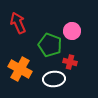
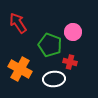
red arrow: rotated 10 degrees counterclockwise
pink circle: moved 1 px right, 1 px down
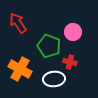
green pentagon: moved 1 px left, 1 px down
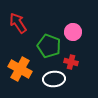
red cross: moved 1 px right
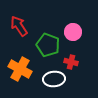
red arrow: moved 1 px right, 3 px down
green pentagon: moved 1 px left, 1 px up
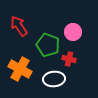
red cross: moved 2 px left, 3 px up
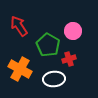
pink circle: moved 1 px up
green pentagon: rotated 10 degrees clockwise
red cross: rotated 32 degrees counterclockwise
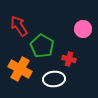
pink circle: moved 10 px right, 2 px up
green pentagon: moved 6 px left, 1 px down
red cross: rotated 32 degrees clockwise
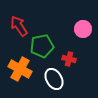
green pentagon: rotated 30 degrees clockwise
white ellipse: rotated 65 degrees clockwise
